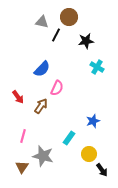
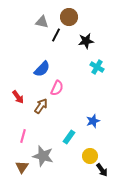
cyan rectangle: moved 1 px up
yellow circle: moved 1 px right, 2 px down
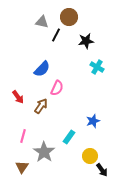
gray star: moved 1 px right, 4 px up; rotated 20 degrees clockwise
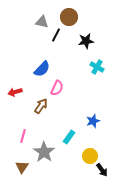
red arrow: moved 3 px left, 5 px up; rotated 112 degrees clockwise
